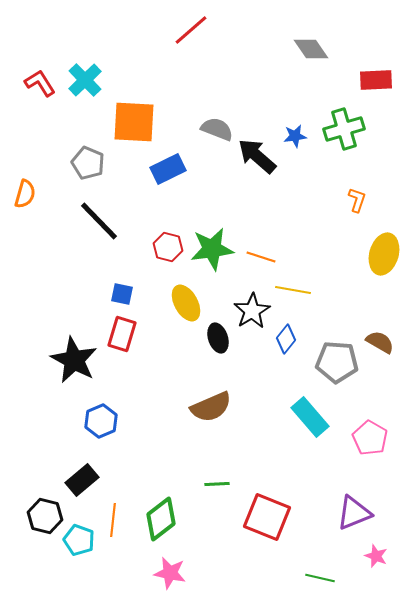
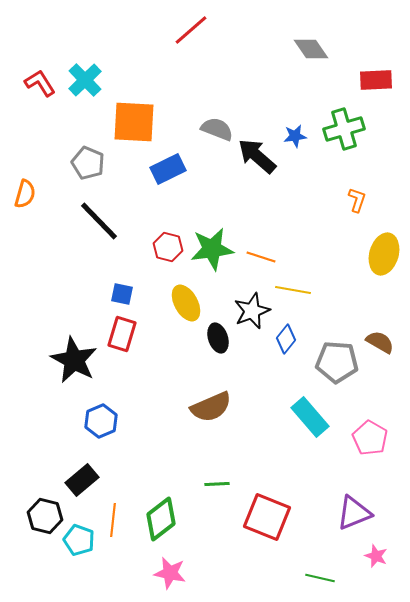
black star at (252, 311): rotated 9 degrees clockwise
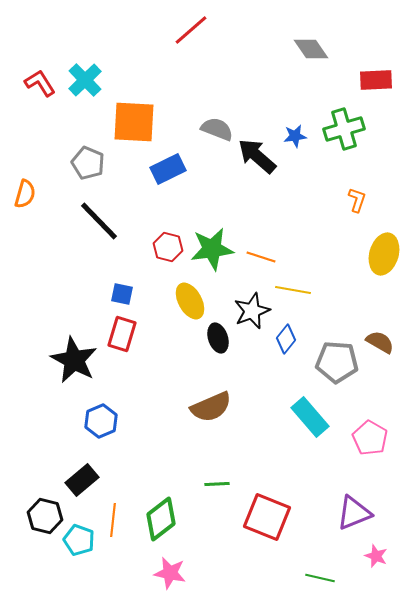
yellow ellipse at (186, 303): moved 4 px right, 2 px up
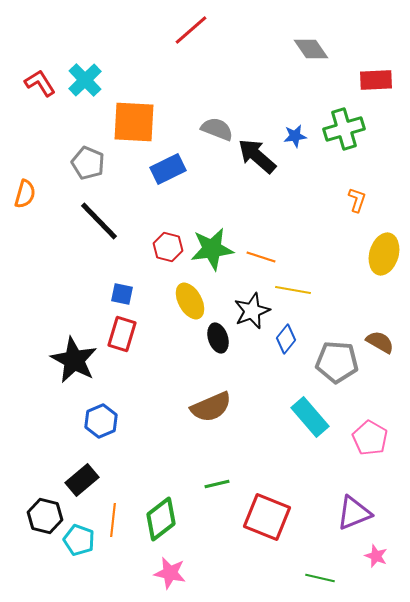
green line at (217, 484): rotated 10 degrees counterclockwise
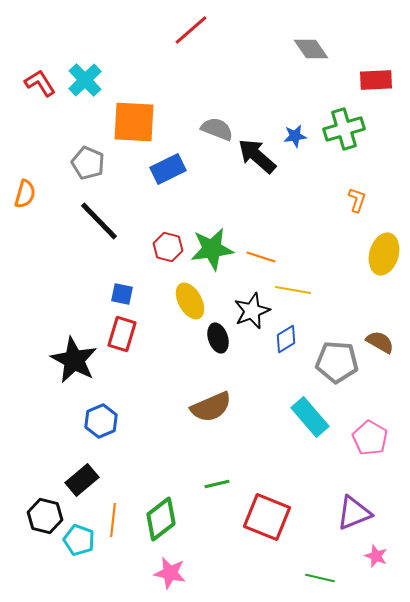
blue diamond at (286, 339): rotated 20 degrees clockwise
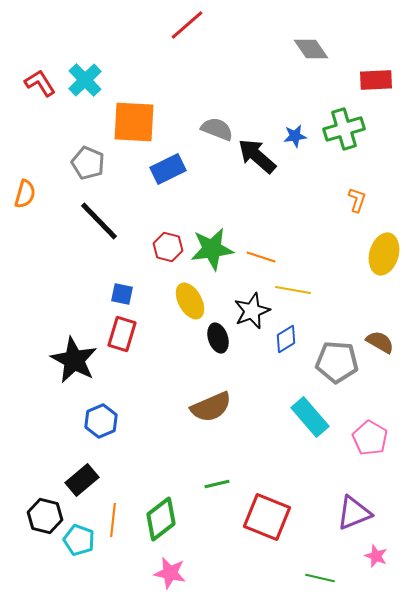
red line at (191, 30): moved 4 px left, 5 px up
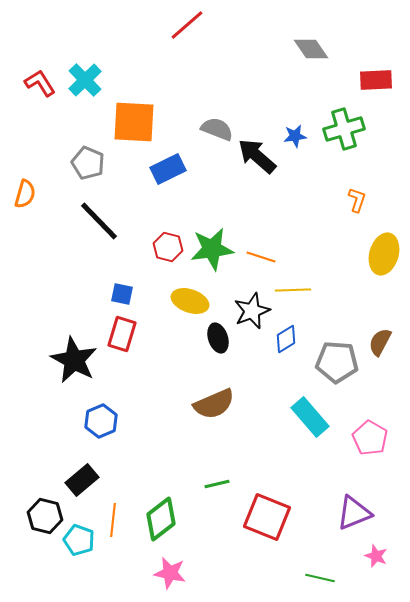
yellow line at (293, 290): rotated 12 degrees counterclockwise
yellow ellipse at (190, 301): rotated 42 degrees counterclockwise
brown semicircle at (380, 342): rotated 92 degrees counterclockwise
brown semicircle at (211, 407): moved 3 px right, 3 px up
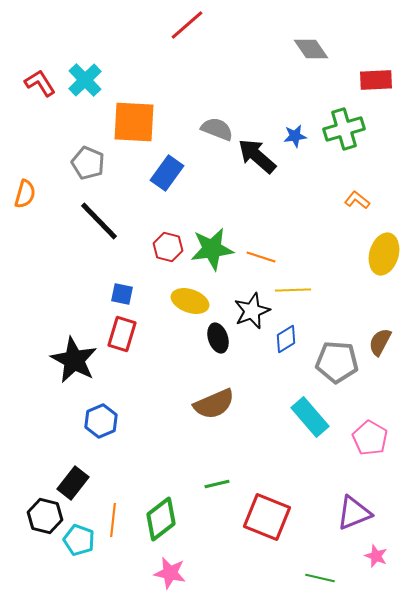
blue rectangle at (168, 169): moved 1 px left, 4 px down; rotated 28 degrees counterclockwise
orange L-shape at (357, 200): rotated 70 degrees counterclockwise
black rectangle at (82, 480): moved 9 px left, 3 px down; rotated 12 degrees counterclockwise
